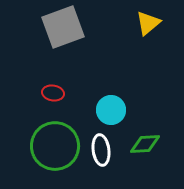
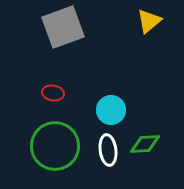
yellow triangle: moved 1 px right, 2 px up
white ellipse: moved 7 px right
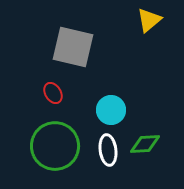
yellow triangle: moved 1 px up
gray square: moved 10 px right, 20 px down; rotated 33 degrees clockwise
red ellipse: rotated 50 degrees clockwise
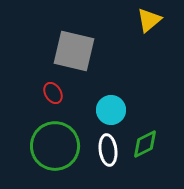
gray square: moved 1 px right, 4 px down
green diamond: rotated 24 degrees counterclockwise
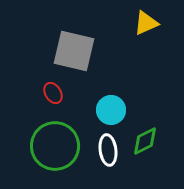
yellow triangle: moved 3 px left, 3 px down; rotated 16 degrees clockwise
green diamond: moved 3 px up
